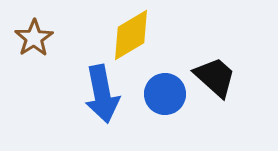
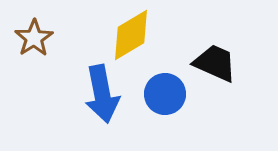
black trapezoid: moved 14 px up; rotated 18 degrees counterclockwise
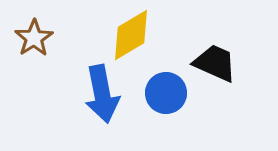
blue circle: moved 1 px right, 1 px up
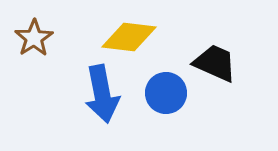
yellow diamond: moved 2 px left, 2 px down; rotated 38 degrees clockwise
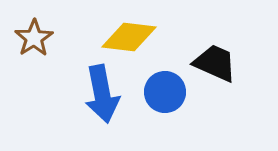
blue circle: moved 1 px left, 1 px up
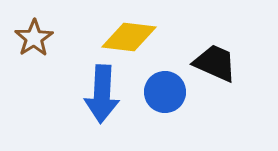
blue arrow: rotated 14 degrees clockwise
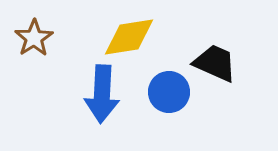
yellow diamond: rotated 16 degrees counterclockwise
blue circle: moved 4 px right
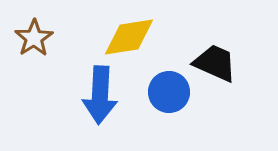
blue arrow: moved 2 px left, 1 px down
